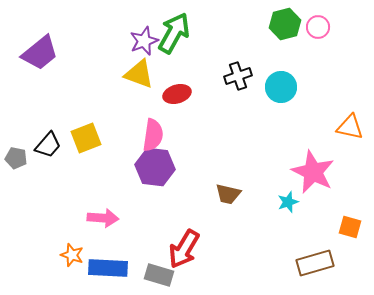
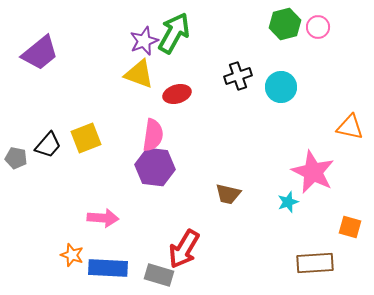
brown rectangle: rotated 12 degrees clockwise
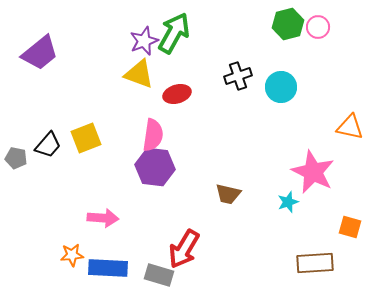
green hexagon: moved 3 px right
orange star: rotated 25 degrees counterclockwise
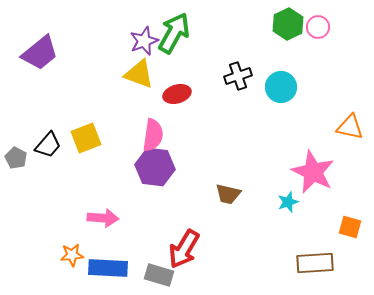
green hexagon: rotated 12 degrees counterclockwise
gray pentagon: rotated 15 degrees clockwise
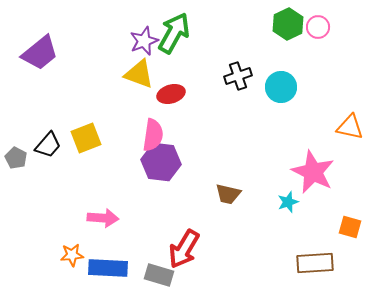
red ellipse: moved 6 px left
purple hexagon: moved 6 px right, 5 px up
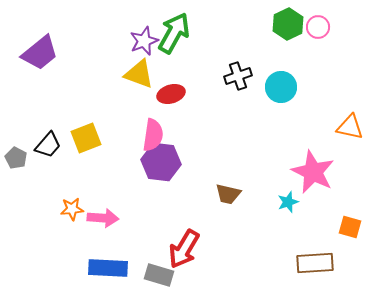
orange star: moved 46 px up
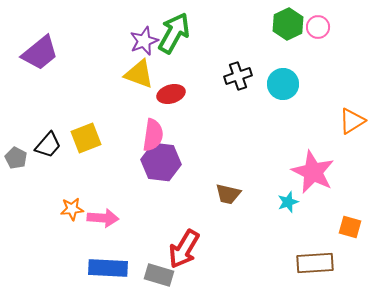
cyan circle: moved 2 px right, 3 px up
orange triangle: moved 2 px right, 6 px up; rotated 44 degrees counterclockwise
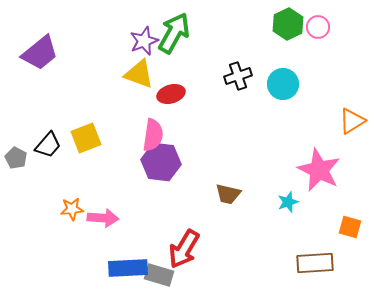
pink star: moved 6 px right, 2 px up
blue rectangle: moved 20 px right; rotated 6 degrees counterclockwise
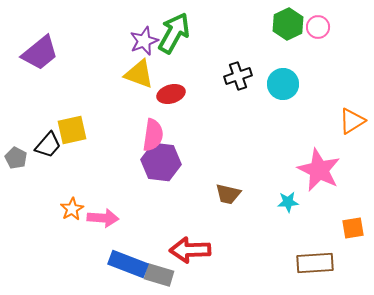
yellow square: moved 14 px left, 8 px up; rotated 8 degrees clockwise
cyan star: rotated 15 degrees clockwise
orange star: rotated 25 degrees counterclockwise
orange square: moved 3 px right, 1 px down; rotated 25 degrees counterclockwise
red arrow: moved 6 px right, 1 px down; rotated 57 degrees clockwise
blue rectangle: moved 4 px up; rotated 24 degrees clockwise
